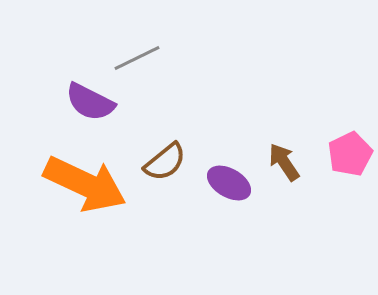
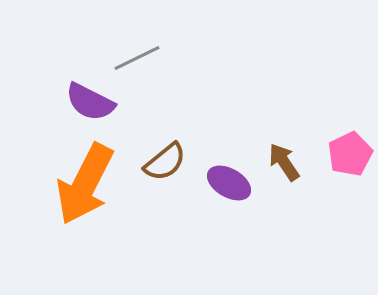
orange arrow: rotated 92 degrees clockwise
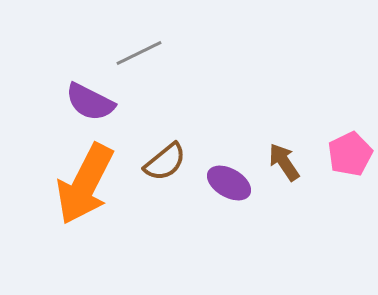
gray line: moved 2 px right, 5 px up
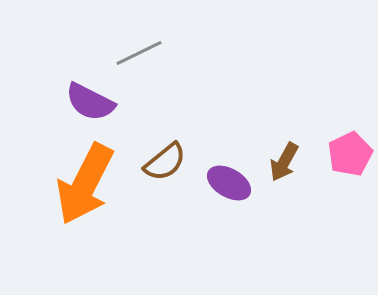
brown arrow: rotated 117 degrees counterclockwise
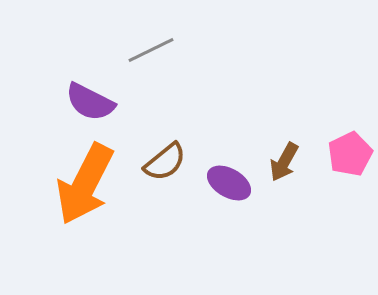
gray line: moved 12 px right, 3 px up
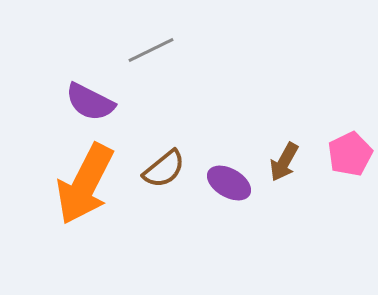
brown semicircle: moved 1 px left, 7 px down
